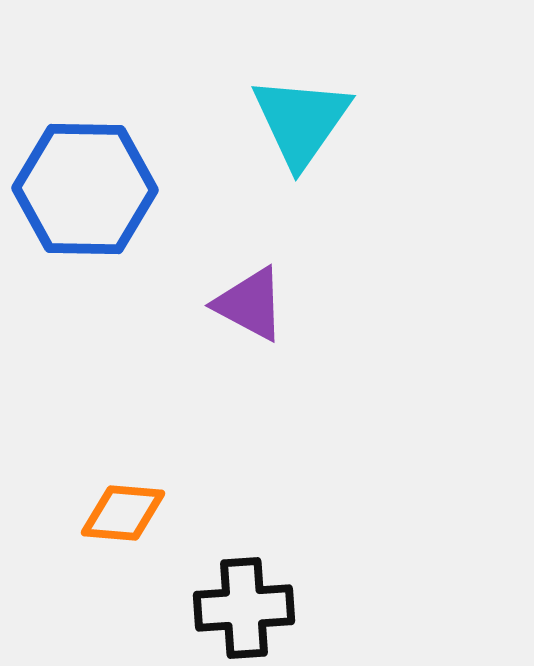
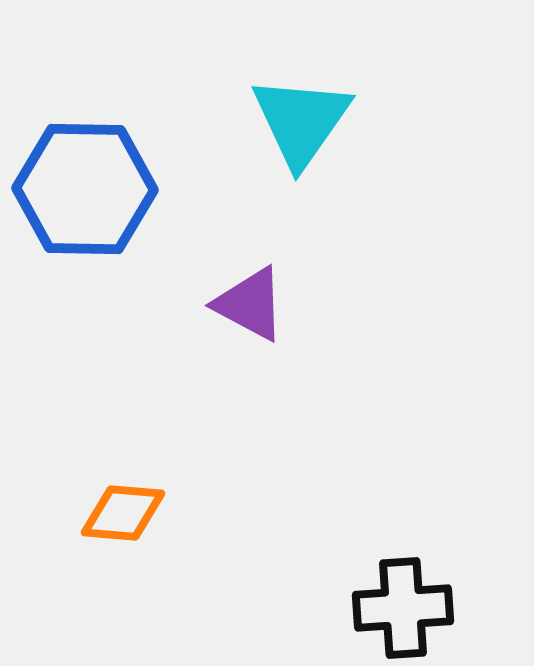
black cross: moved 159 px right
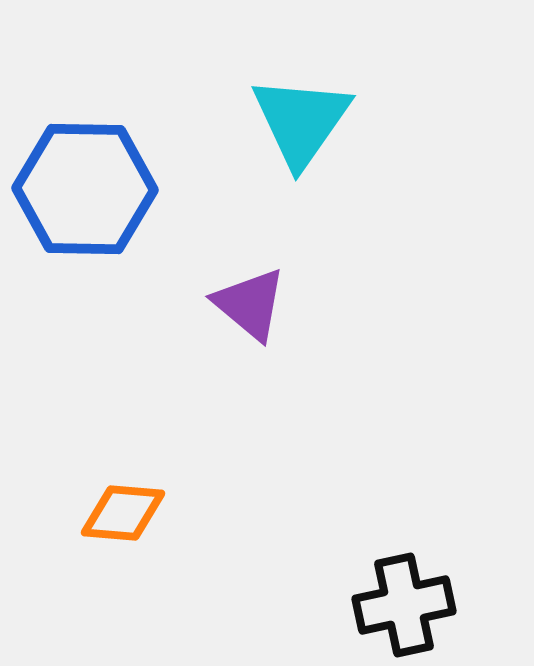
purple triangle: rotated 12 degrees clockwise
black cross: moved 1 px right, 3 px up; rotated 8 degrees counterclockwise
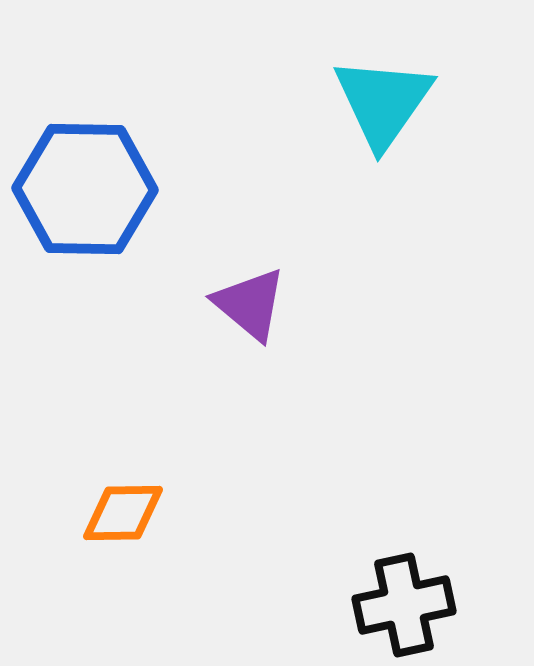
cyan triangle: moved 82 px right, 19 px up
orange diamond: rotated 6 degrees counterclockwise
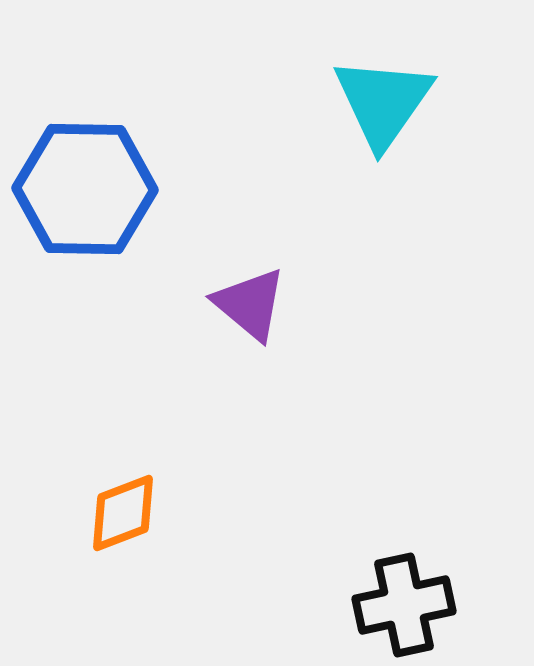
orange diamond: rotated 20 degrees counterclockwise
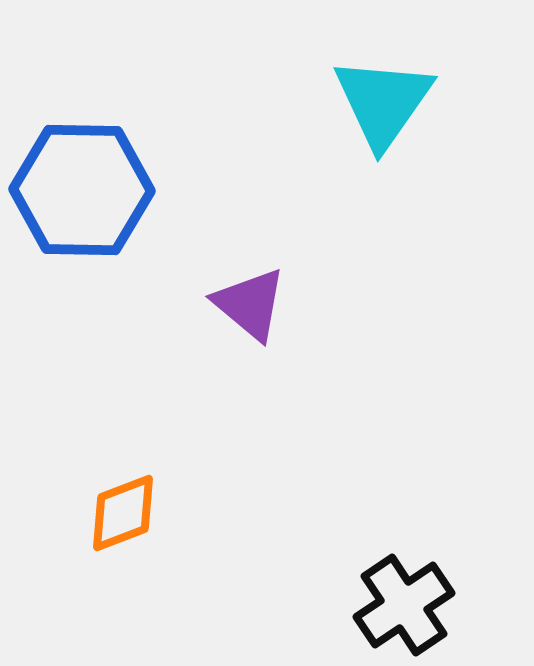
blue hexagon: moved 3 px left, 1 px down
black cross: rotated 22 degrees counterclockwise
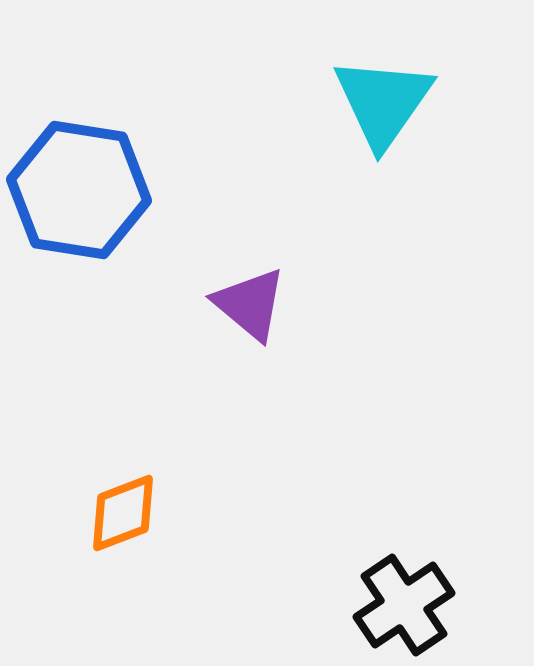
blue hexagon: moved 3 px left; rotated 8 degrees clockwise
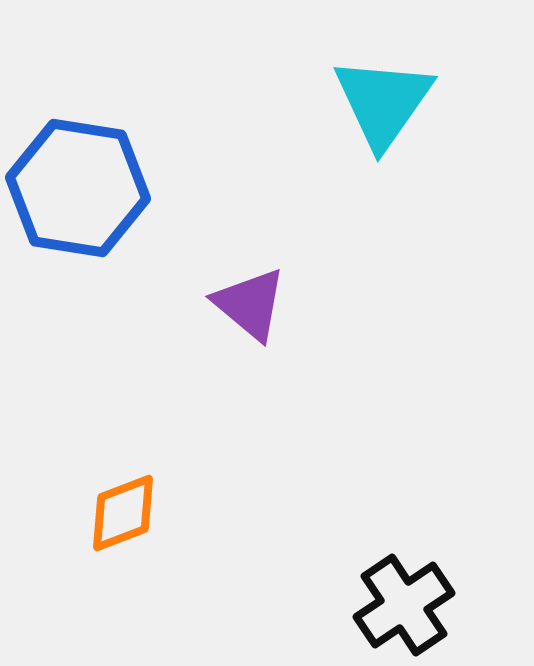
blue hexagon: moved 1 px left, 2 px up
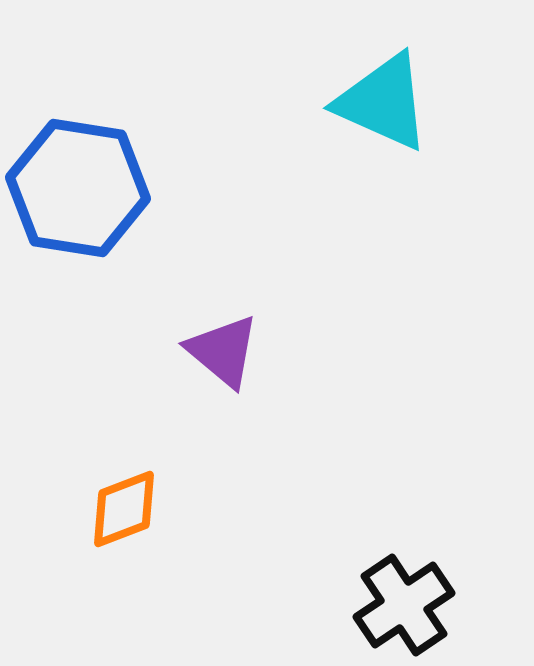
cyan triangle: rotated 41 degrees counterclockwise
purple triangle: moved 27 px left, 47 px down
orange diamond: moved 1 px right, 4 px up
